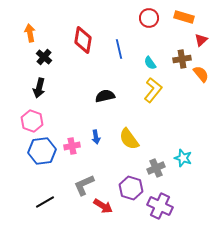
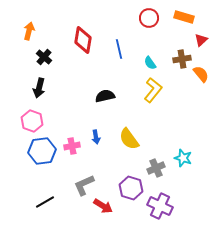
orange arrow: moved 1 px left, 2 px up; rotated 24 degrees clockwise
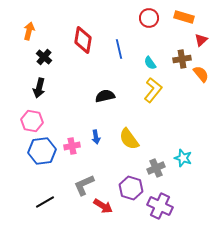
pink hexagon: rotated 10 degrees counterclockwise
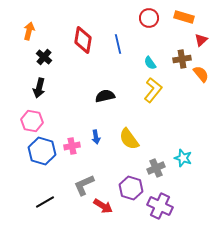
blue line: moved 1 px left, 5 px up
blue hexagon: rotated 24 degrees clockwise
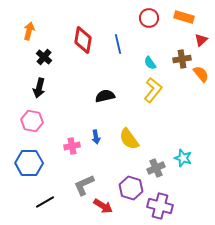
blue hexagon: moved 13 px left, 12 px down; rotated 16 degrees counterclockwise
purple cross: rotated 10 degrees counterclockwise
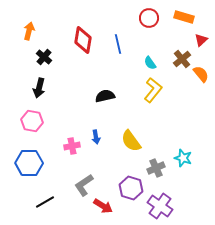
brown cross: rotated 30 degrees counterclockwise
yellow semicircle: moved 2 px right, 2 px down
gray L-shape: rotated 10 degrees counterclockwise
purple cross: rotated 20 degrees clockwise
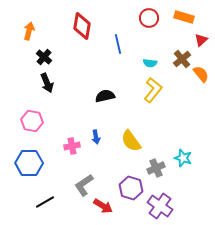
red diamond: moved 1 px left, 14 px up
cyan semicircle: rotated 48 degrees counterclockwise
black arrow: moved 8 px right, 5 px up; rotated 36 degrees counterclockwise
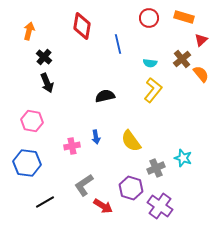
blue hexagon: moved 2 px left; rotated 8 degrees clockwise
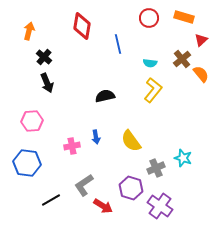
pink hexagon: rotated 15 degrees counterclockwise
black line: moved 6 px right, 2 px up
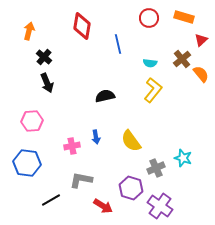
gray L-shape: moved 3 px left, 5 px up; rotated 45 degrees clockwise
